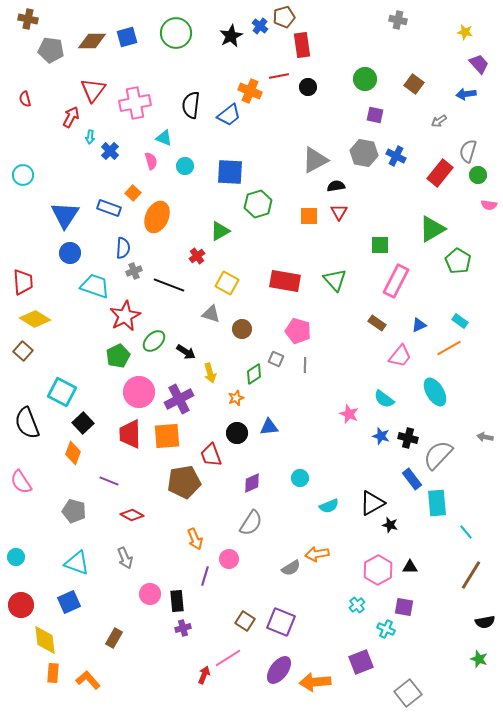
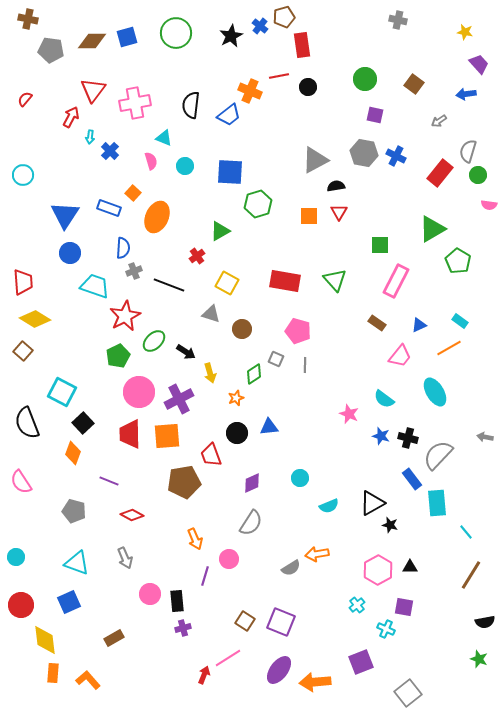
red semicircle at (25, 99): rotated 56 degrees clockwise
brown rectangle at (114, 638): rotated 30 degrees clockwise
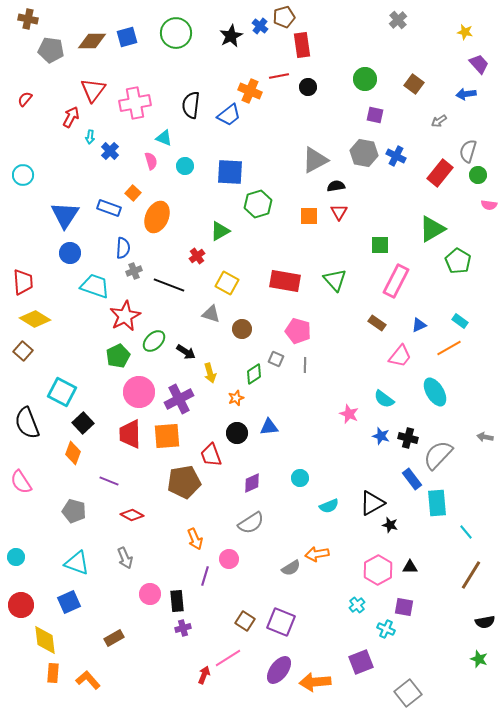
gray cross at (398, 20): rotated 36 degrees clockwise
gray semicircle at (251, 523): rotated 24 degrees clockwise
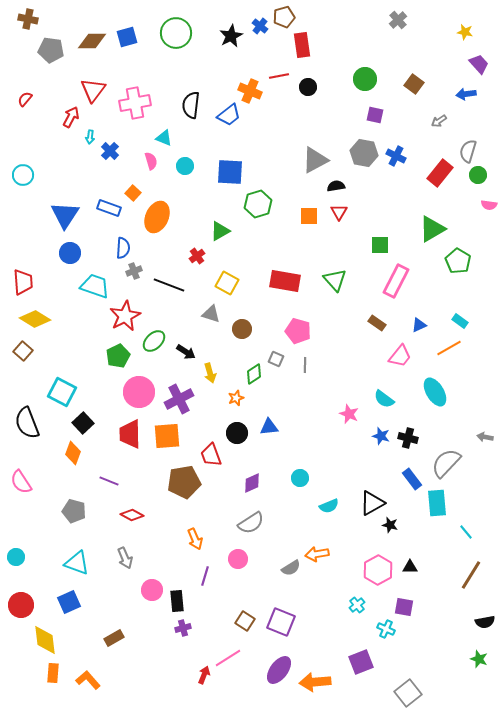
gray semicircle at (438, 455): moved 8 px right, 8 px down
pink circle at (229, 559): moved 9 px right
pink circle at (150, 594): moved 2 px right, 4 px up
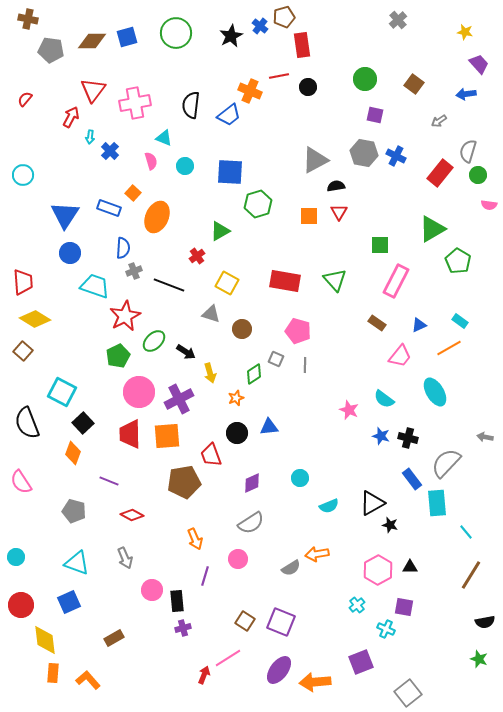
pink star at (349, 414): moved 4 px up
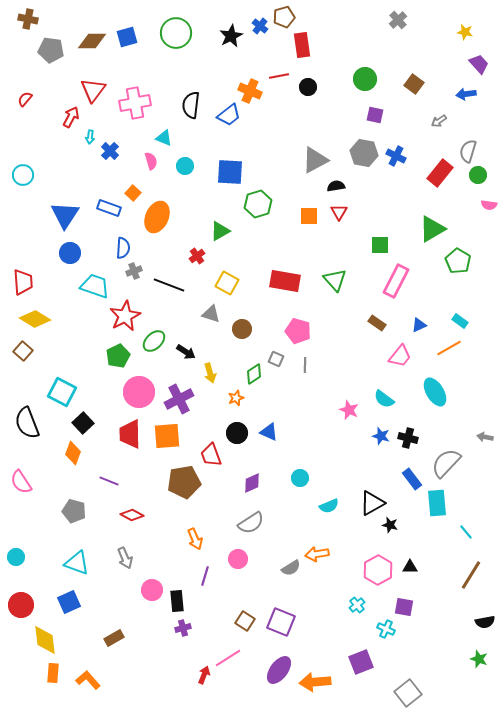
blue triangle at (269, 427): moved 5 px down; rotated 30 degrees clockwise
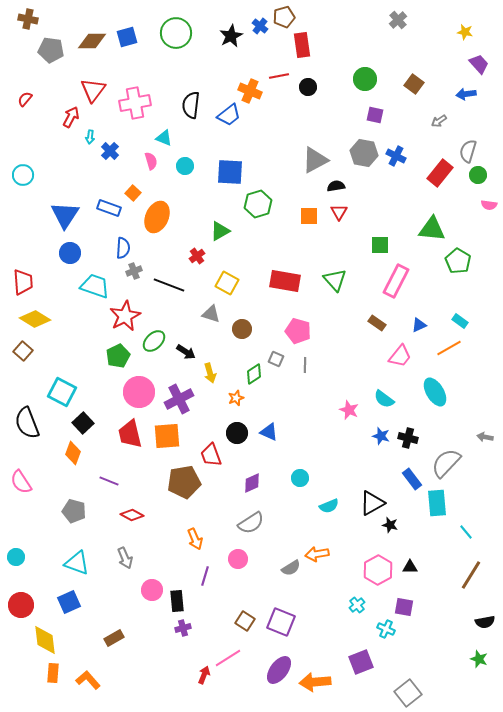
green triangle at (432, 229): rotated 36 degrees clockwise
red trapezoid at (130, 434): rotated 12 degrees counterclockwise
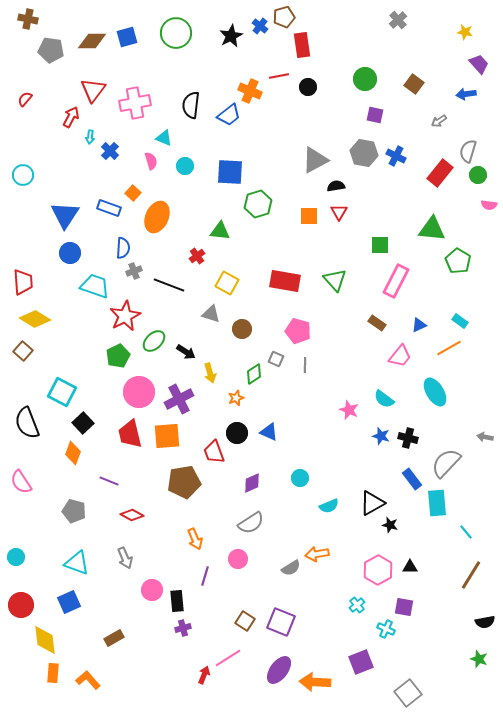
green triangle at (220, 231): rotated 35 degrees clockwise
red trapezoid at (211, 455): moved 3 px right, 3 px up
orange arrow at (315, 682): rotated 8 degrees clockwise
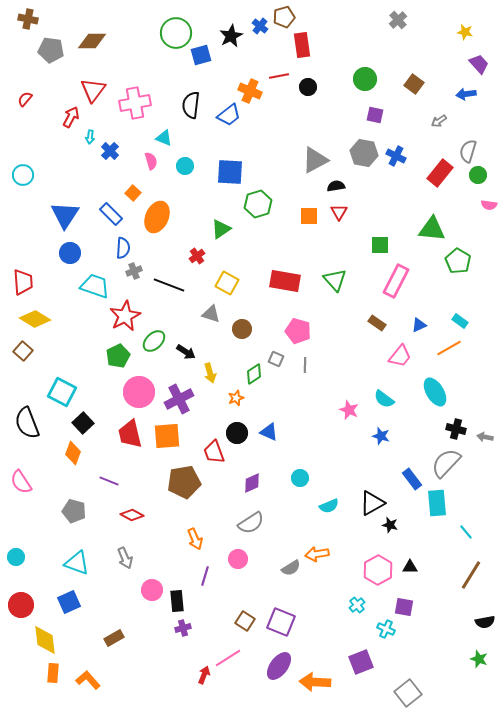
blue square at (127, 37): moved 74 px right, 18 px down
blue rectangle at (109, 208): moved 2 px right, 6 px down; rotated 25 degrees clockwise
green triangle at (220, 231): moved 1 px right, 2 px up; rotated 40 degrees counterclockwise
black cross at (408, 438): moved 48 px right, 9 px up
purple ellipse at (279, 670): moved 4 px up
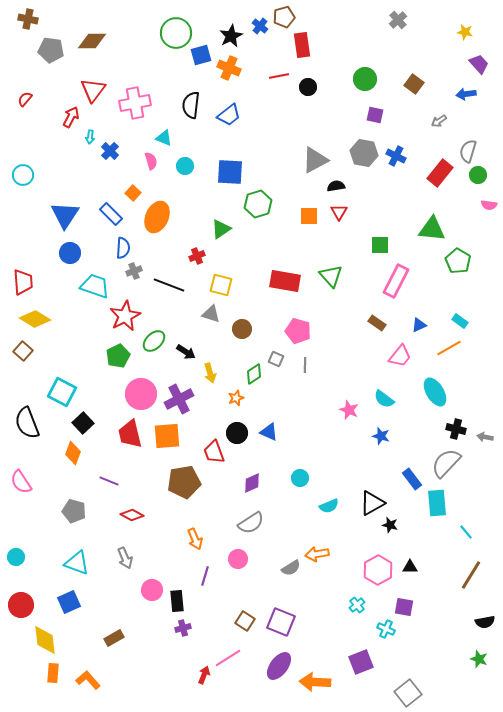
orange cross at (250, 91): moved 21 px left, 23 px up
red cross at (197, 256): rotated 14 degrees clockwise
green triangle at (335, 280): moved 4 px left, 4 px up
yellow square at (227, 283): moved 6 px left, 2 px down; rotated 15 degrees counterclockwise
pink circle at (139, 392): moved 2 px right, 2 px down
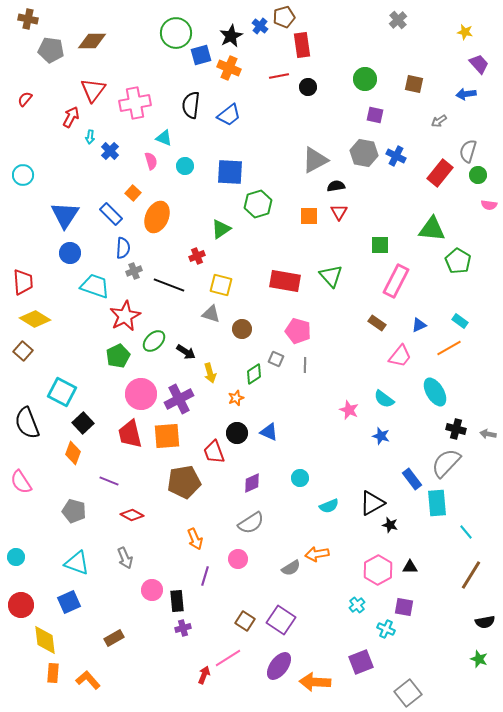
brown square at (414, 84): rotated 24 degrees counterclockwise
gray arrow at (485, 437): moved 3 px right, 3 px up
purple square at (281, 622): moved 2 px up; rotated 12 degrees clockwise
